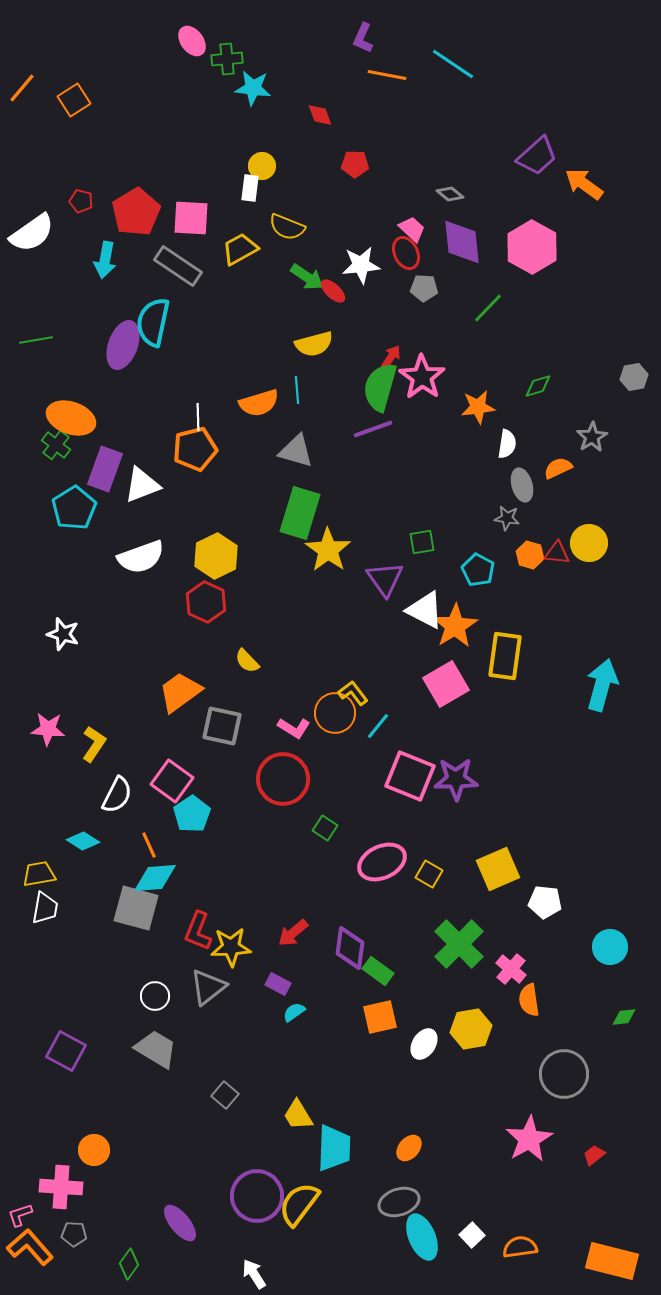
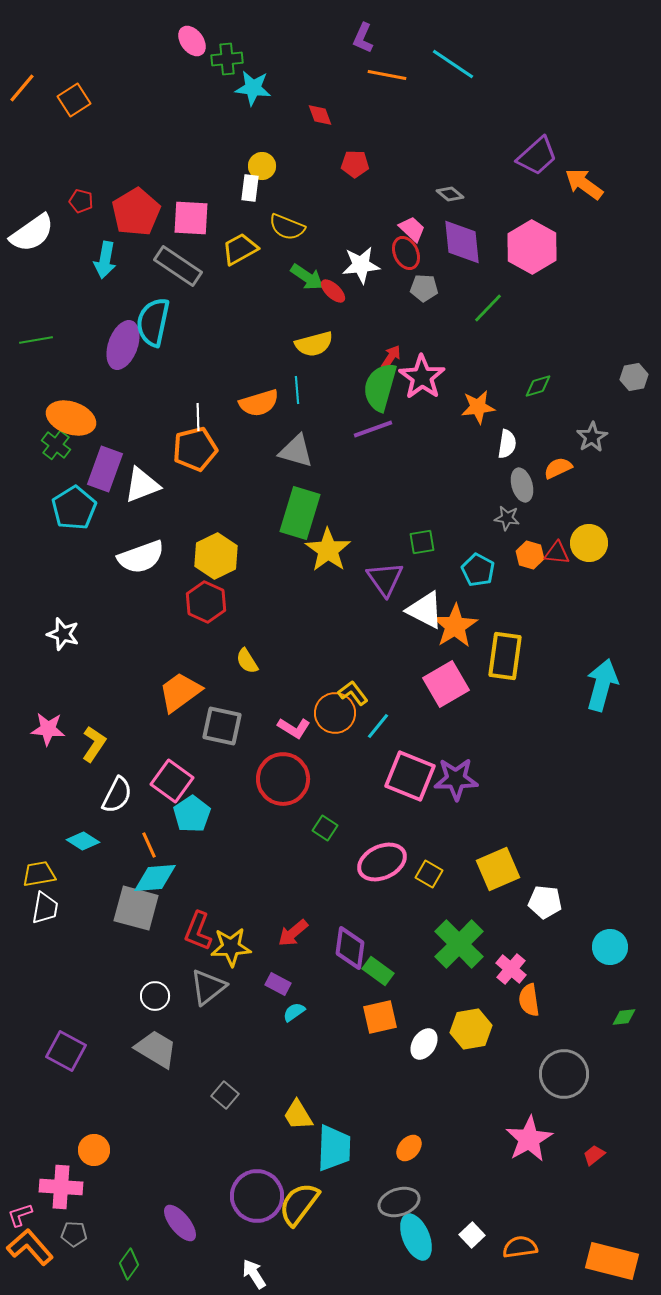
yellow semicircle at (247, 661): rotated 12 degrees clockwise
cyan ellipse at (422, 1237): moved 6 px left
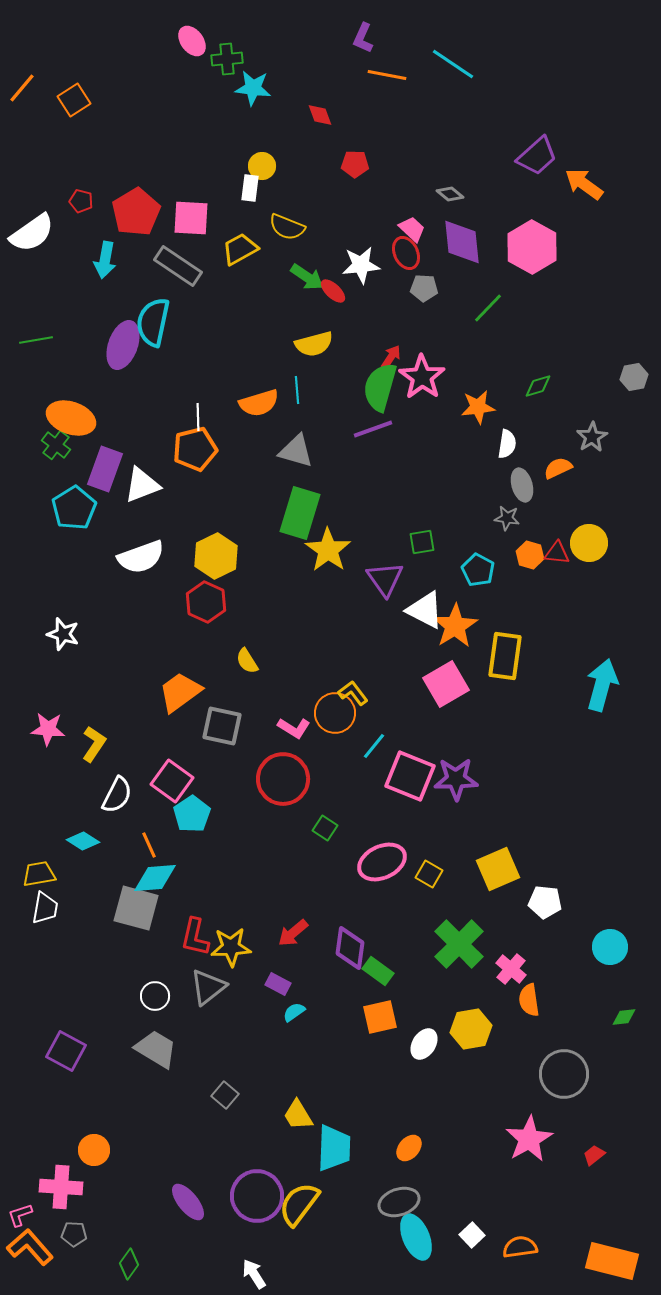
cyan line at (378, 726): moved 4 px left, 20 px down
red L-shape at (198, 931): moved 3 px left, 6 px down; rotated 9 degrees counterclockwise
purple ellipse at (180, 1223): moved 8 px right, 21 px up
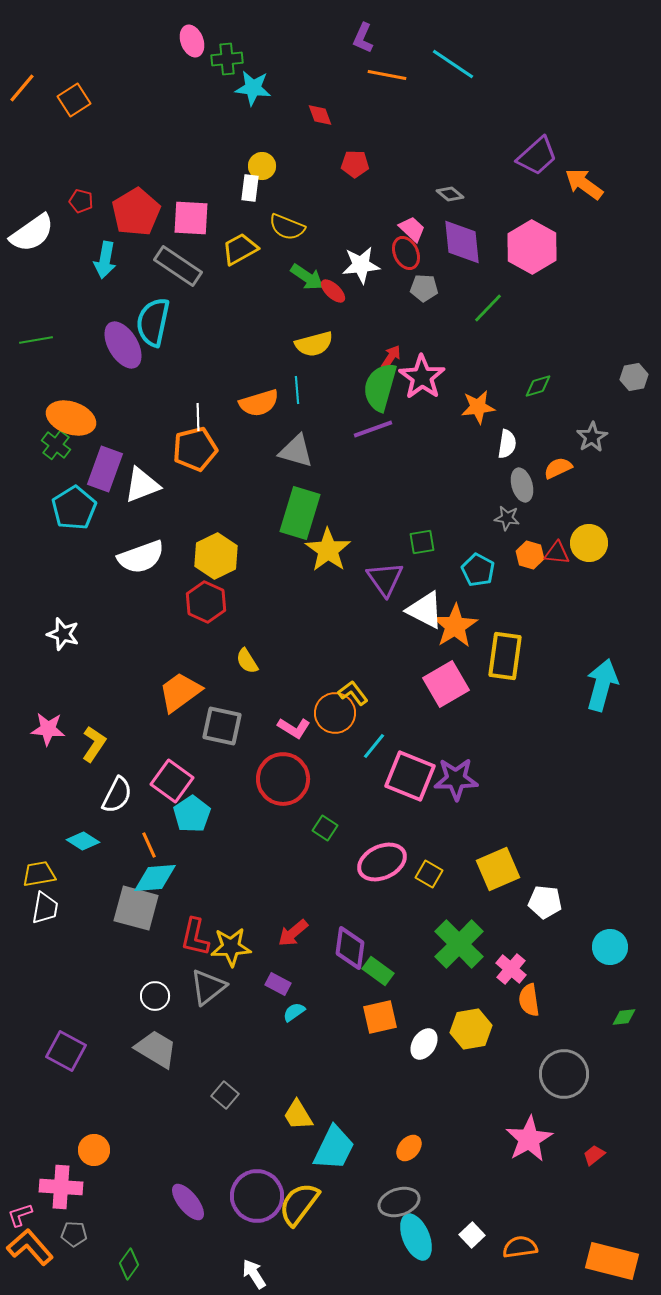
pink ellipse at (192, 41): rotated 16 degrees clockwise
purple ellipse at (123, 345): rotated 51 degrees counterclockwise
cyan trapezoid at (334, 1148): rotated 24 degrees clockwise
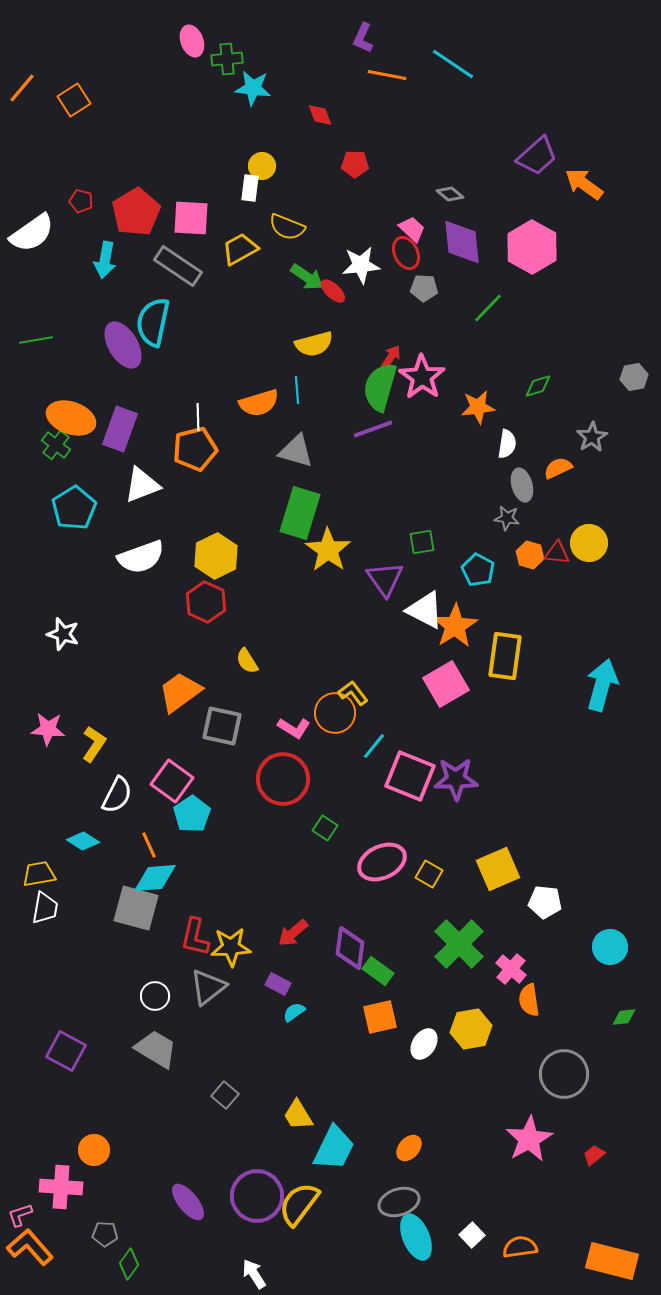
purple rectangle at (105, 469): moved 15 px right, 40 px up
gray pentagon at (74, 1234): moved 31 px right
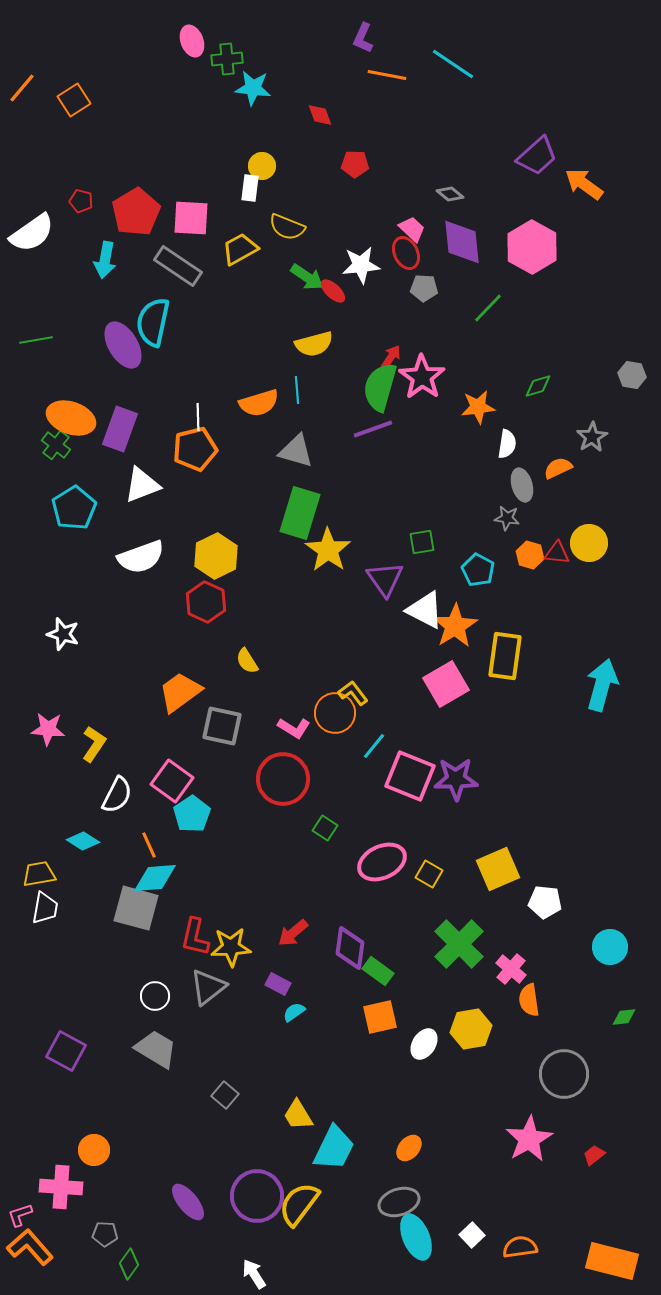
gray hexagon at (634, 377): moved 2 px left, 2 px up; rotated 20 degrees clockwise
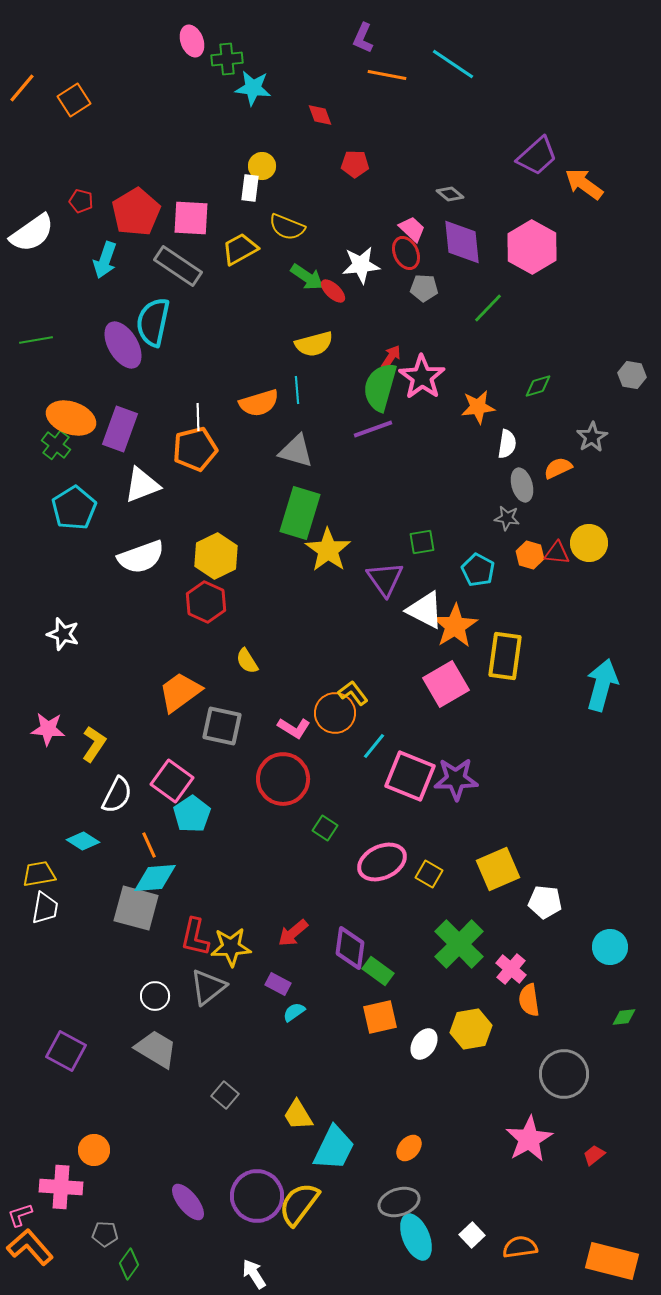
cyan arrow at (105, 260): rotated 9 degrees clockwise
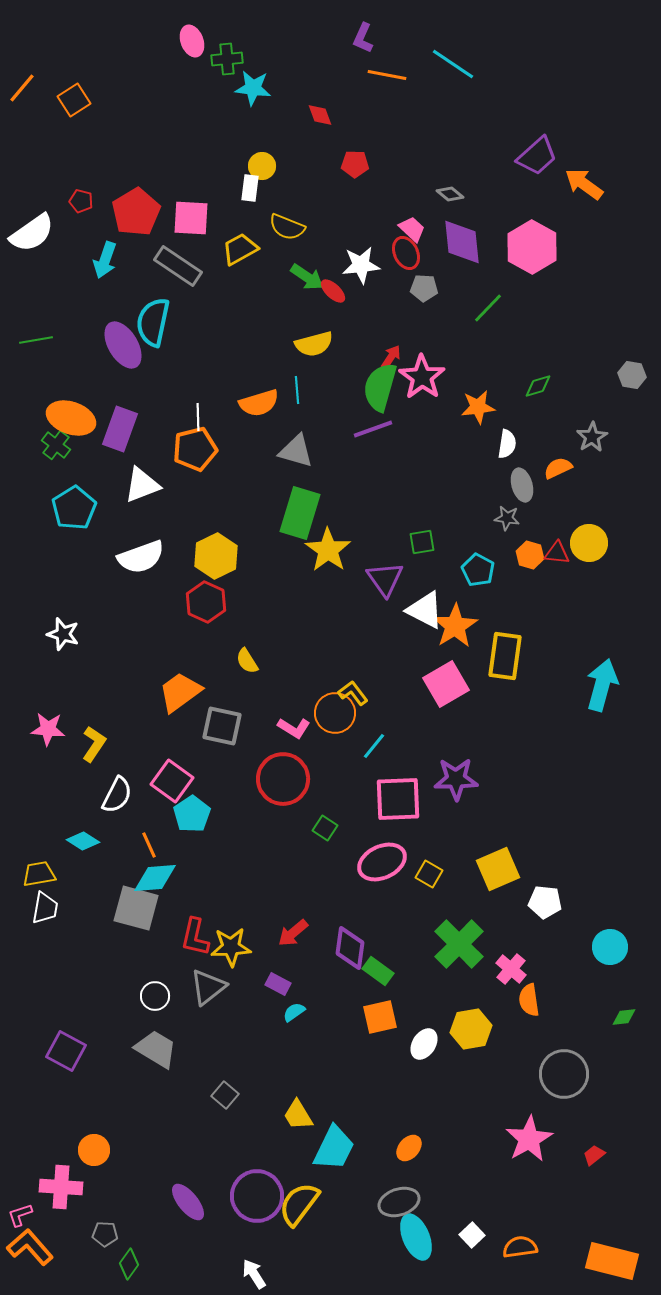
pink square at (410, 776): moved 12 px left, 23 px down; rotated 24 degrees counterclockwise
